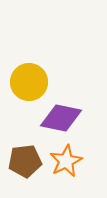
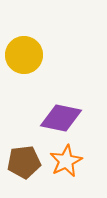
yellow circle: moved 5 px left, 27 px up
brown pentagon: moved 1 px left, 1 px down
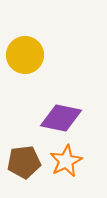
yellow circle: moved 1 px right
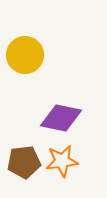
orange star: moved 4 px left; rotated 20 degrees clockwise
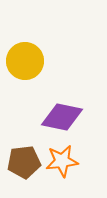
yellow circle: moved 6 px down
purple diamond: moved 1 px right, 1 px up
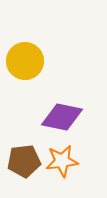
brown pentagon: moved 1 px up
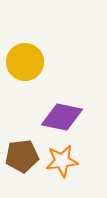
yellow circle: moved 1 px down
brown pentagon: moved 2 px left, 5 px up
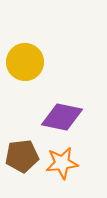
orange star: moved 2 px down
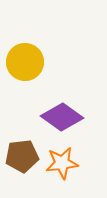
purple diamond: rotated 24 degrees clockwise
